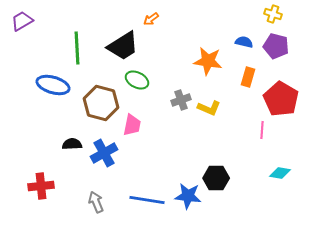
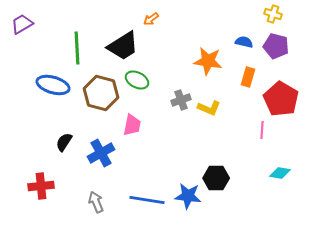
purple trapezoid: moved 3 px down
brown hexagon: moved 10 px up
black semicircle: moved 8 px left, 2 px up; rotated 54 degrees counterclockwise
blue cross: moved 3 px left
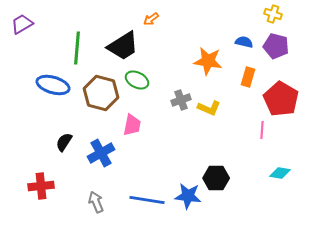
green line: rotated 8 degrees clockwise
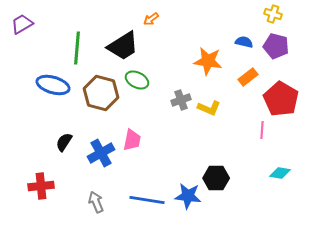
orange rectangle: rotated 36 degrees clockwise
pink trapezoid: moved 15 px down
